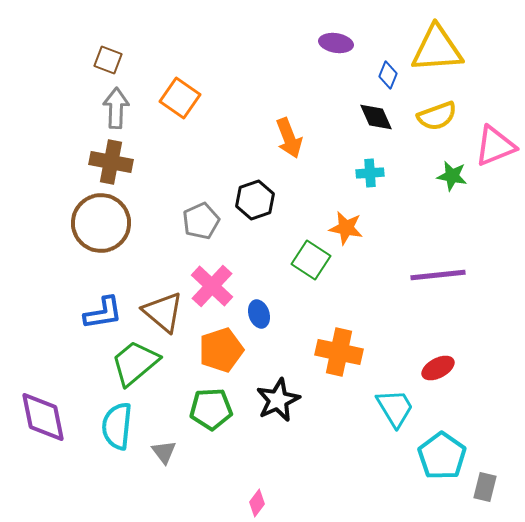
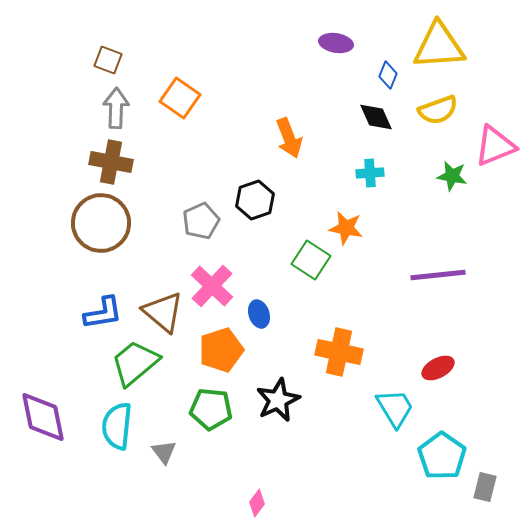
yellow triangle: moved 2 px right, 3 px up
yellow semicircle: moved 1 px right, 6 px up
green pentagon: rotated 9 degrees clockwise
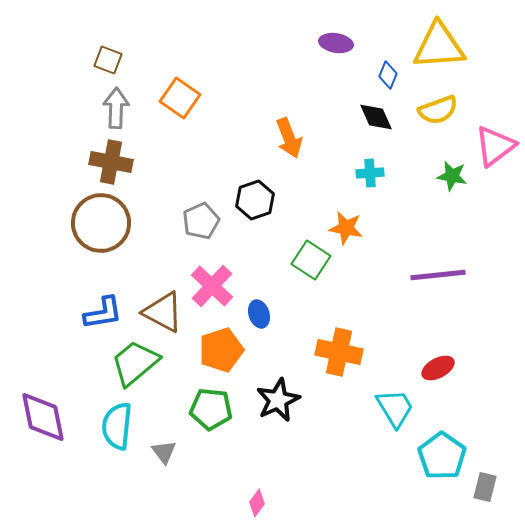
pink triangle: rotated 15 degrees counterclockwise
brown triangle: rotated 12 degrees counterclockwise
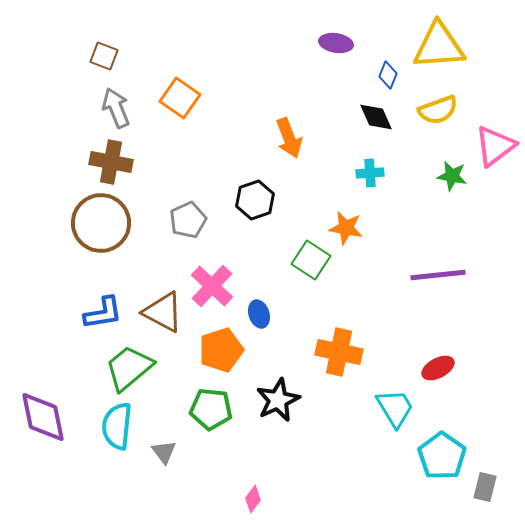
brown square: moved 4 px left, 4 px up
gray arrow: rotated 24 degrees counterclockwise
gray pentagon: moved 13 px left, 1 px up
green trapezoid: moved 6 px left, 5 px down
pink diamond: moved 4 px left, 4 px up
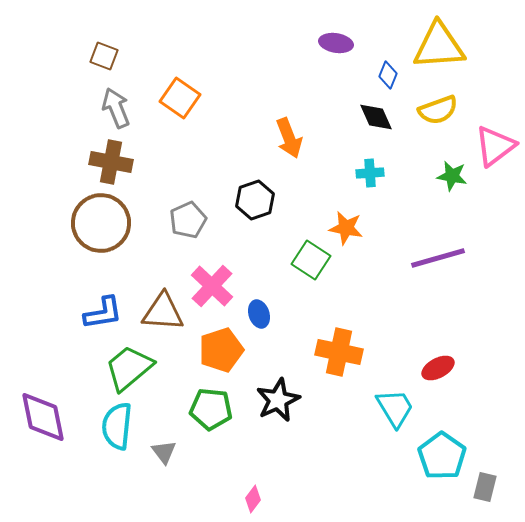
purple line: moved 17 px up; rotated 10 degrees counterclockwise
brown triangle: rotated 24 degrees counterclockwise
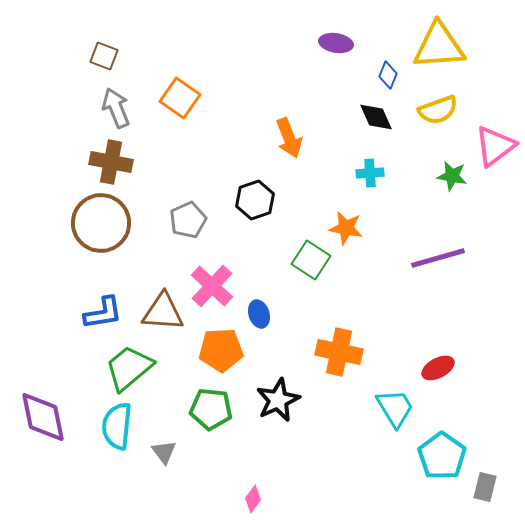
orange pentagon: rotated 15 degrees clockwise
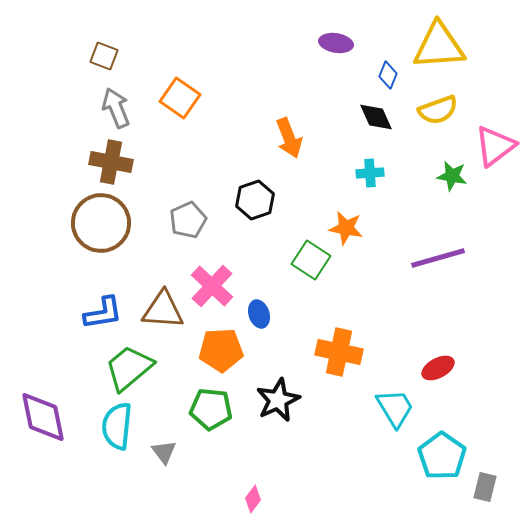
brown triangle: moved 2 px up
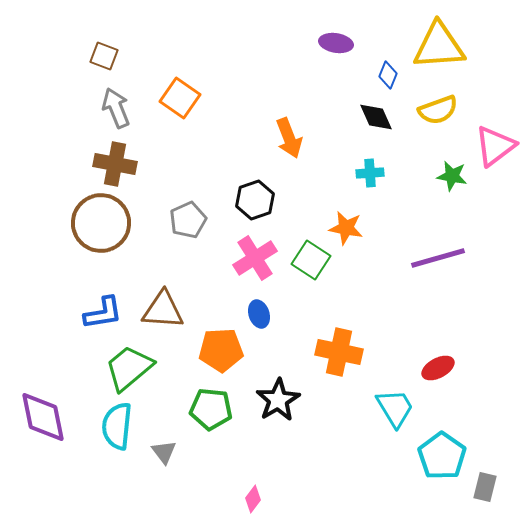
brown cross: moved 4 px right, 2 px down
pink cross: moved 43 px right, 28 px up; rotated 15 degrees clockwise
black star: rotated 6 degrees counterclockwise
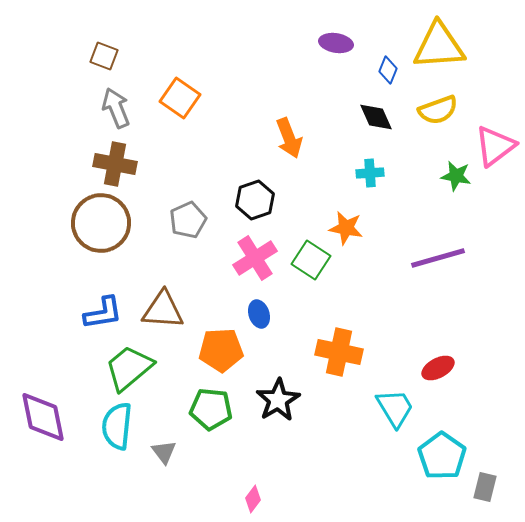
blue diamond: moved 5 px up
green star: moved 4 px right
